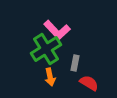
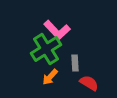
gray rectangle: rotated 14 degrees counterclockwise
orange arrow: rotated 54 degrees clockwise
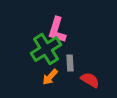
pink L-shape: rotated 60 degrees clockwise
gray rectangle: moved 5 px left
red semicircle: moved 1 px right, 3 px up
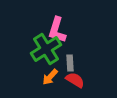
red semicircle: moved 15 px left
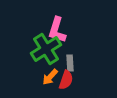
red semicircle: moved 9 px left; rotated 78 degrees clockwise
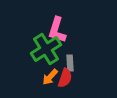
red semicircle: moved 1 px left, 2 px up
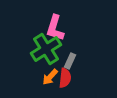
pink L-shape: moved 2 px left, 2 px up
gray rectangle: moved 2 px up; rotated 28 degrees clockwise
red semicircle: rotated 12 degrees counterclockwise
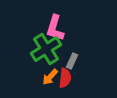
gray rectangle: moved 2 px right
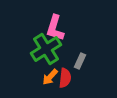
gray rectangle: moved 8 px right
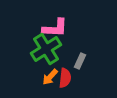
pink L-shape: rotated 104 degrees counterclockwise
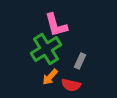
pink L-shape: moved 1 px right, 3 px up; rotated 72 degrees clockwise
red semicircle: moved 6 px right, 7 px down; rotated 96 degrees clockwise
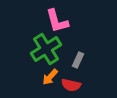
pink L-shape: moved 1 px right, 4 px up
gray rectangle: moved 2 px left, 1 px up
